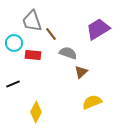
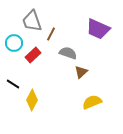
purple trapezoid: rotated 125 degrees counterclockwise
brown line: rotated 64 degrees clockwise
red rectangle: rotated 49 degrees counterclockwise
black line: rotated 56 degrees clockwise
yellow diamond: moved 4 px left, 12 px up
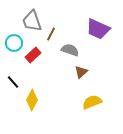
gray semicircle: moved 2 px right, 3 px up
black line: moved 2 px up; rotated 16 degrees clockwise
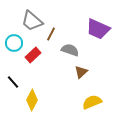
gray trapezoid: rotated 30 degrees counterclockwise
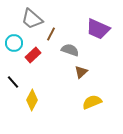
gray trapezoid: moved 2 px up
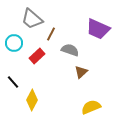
red rectangle: moved 4 px right, 1 px down
yellow semicircle: moved 1 px left, 5 px down
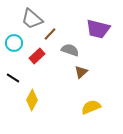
purple trapezoid: rotated 10 degrees counterclockwise
brown line: moved 1 px left; rotated 16 degrees clockwise
black line: moved 4 px up; rotated 16 degrees counterclockwise
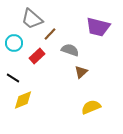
purple trapezoid: moved 2 px up
yellow diamond: moved 9 px left; rotated 40 degrees clockwise
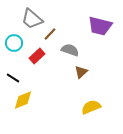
purple trapezoid: moved 2 px right, 1 px up
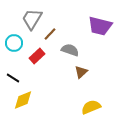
gray trapezoid: rotated 80 degrees clockwise
